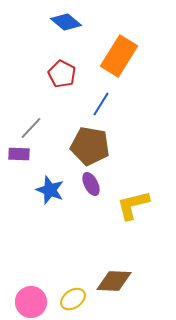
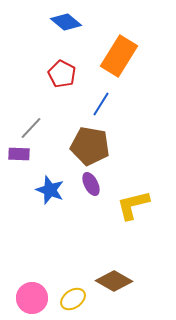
brown diamond: rotated 27 degrees clockwise
pink circle: moved 1 px right, 4 px up
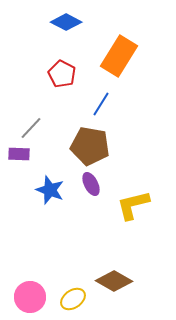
blue diamond: rotated 12 degrees counterclockwise
pink circle: moved 2 px left, 1 px up
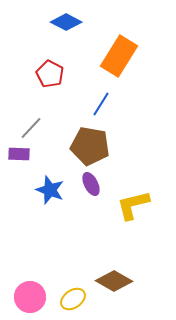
red pentagon: moved 12 px left
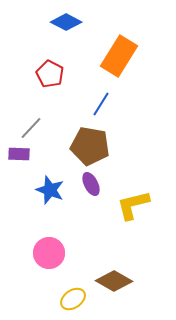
pink circle: moved 19 px right, 44 px up
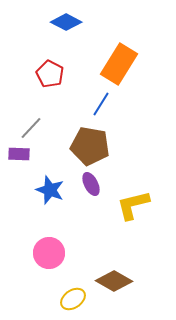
orange rectangle: moved 8 px down
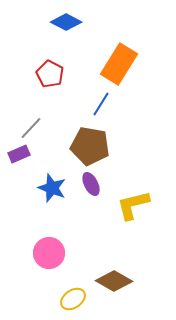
purple rectangle: rotated 25 degrees counterclockwise
blue star: moved 2 px right, 2 px up
